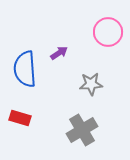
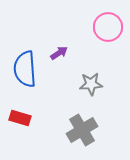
pink circle: moved 5 px up
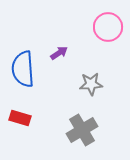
blue semicircle: moved 2 px left
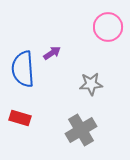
purple arrow: moved 7 px left
gray cross: moved 1 px left
